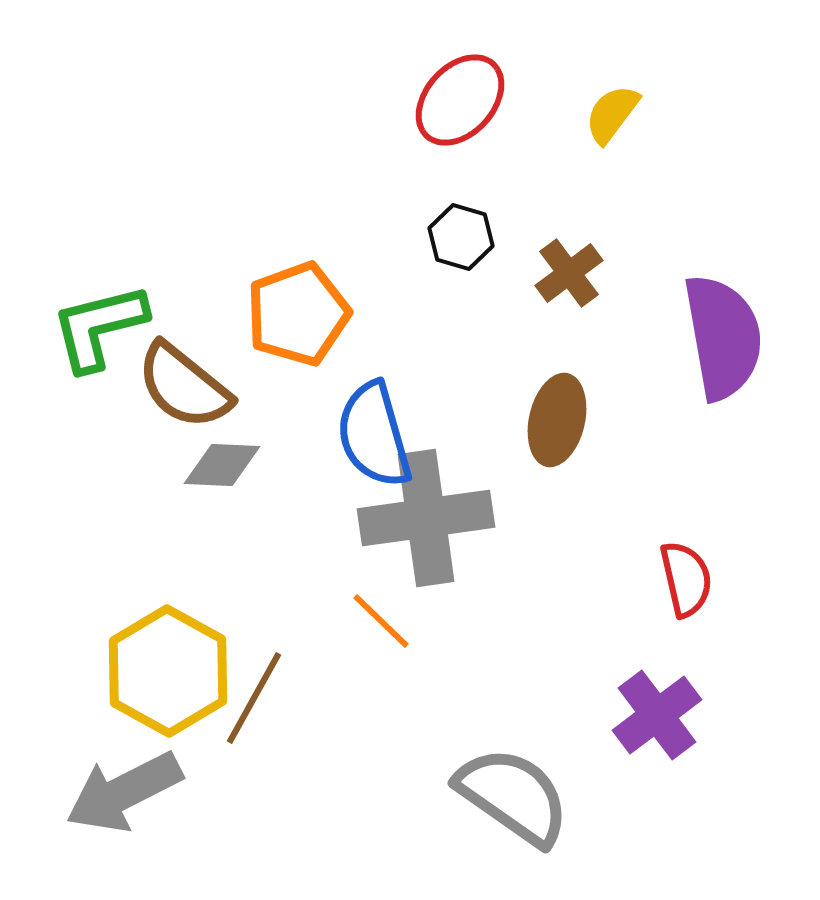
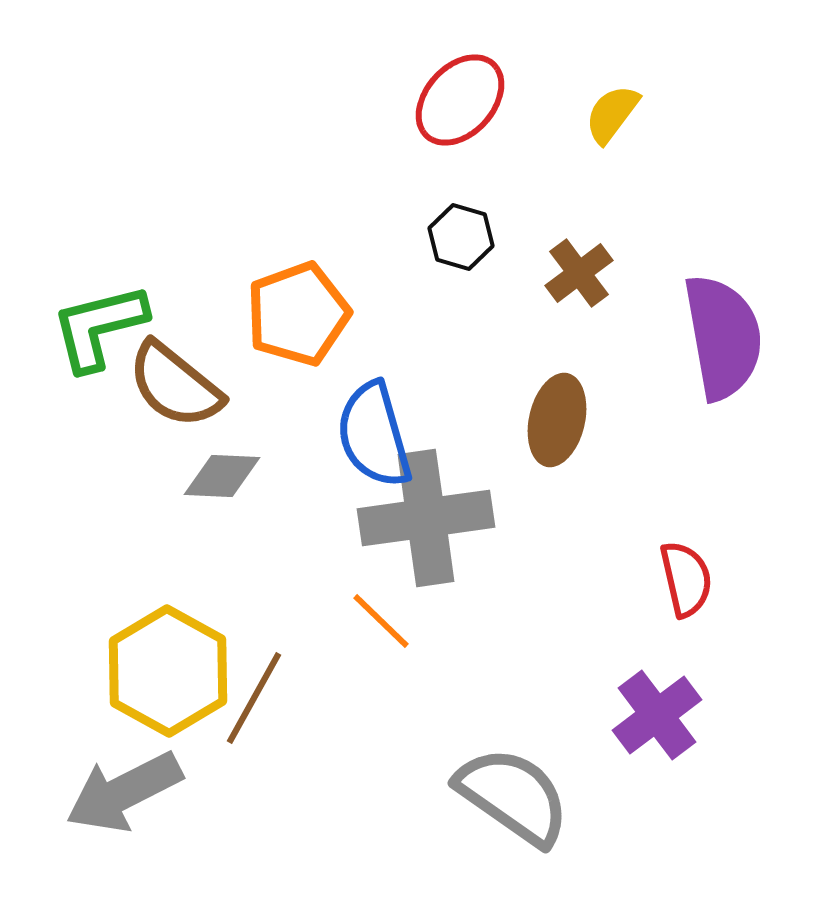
brown cross: moved 10 px right
brown semicircle: moved 9 px left, 1 px up
gray diamond: moved 11 px down
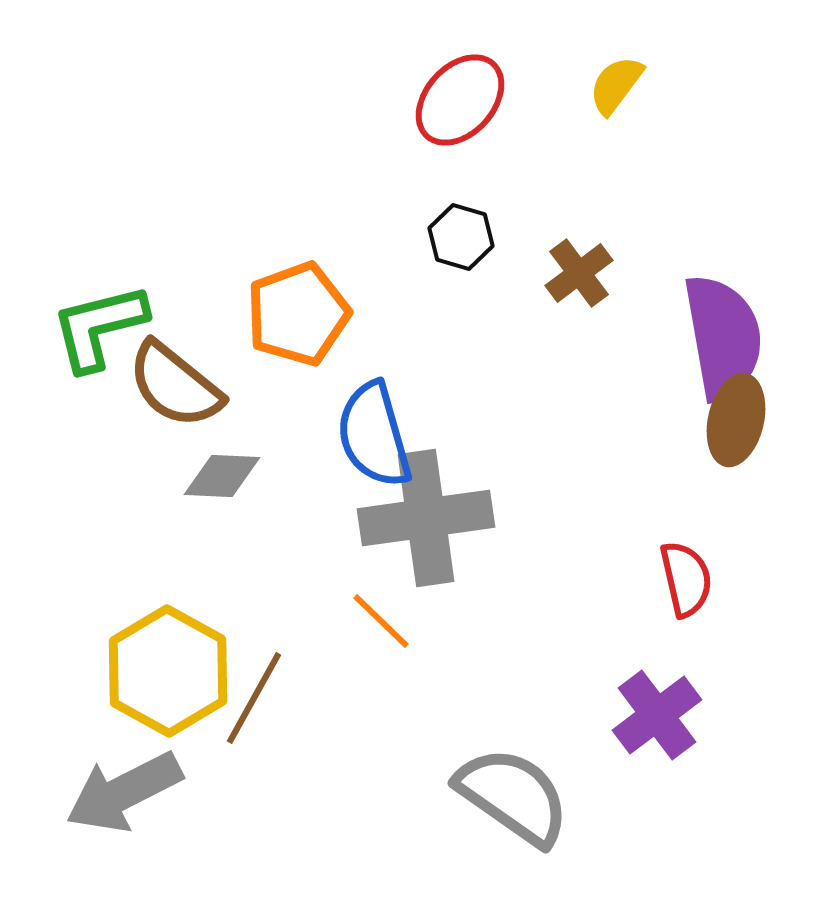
yellow semicircle: moved 4 px right, 29 px up
brown ellipse: moved 179 px right
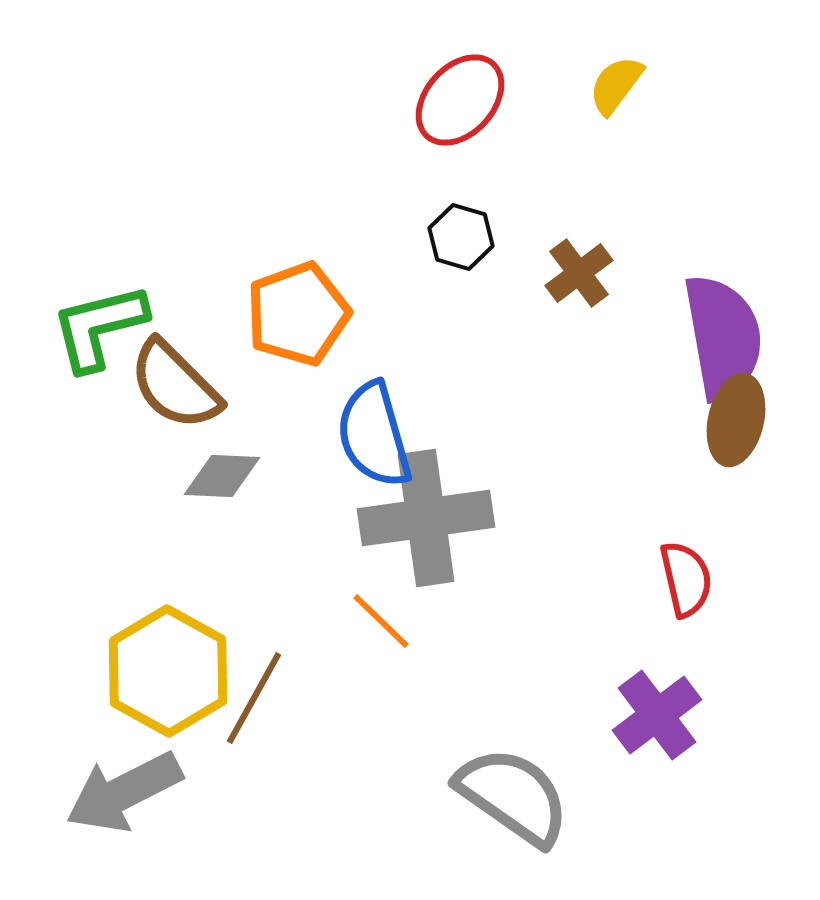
brown semicircle: rotated 6 degrees clockwise
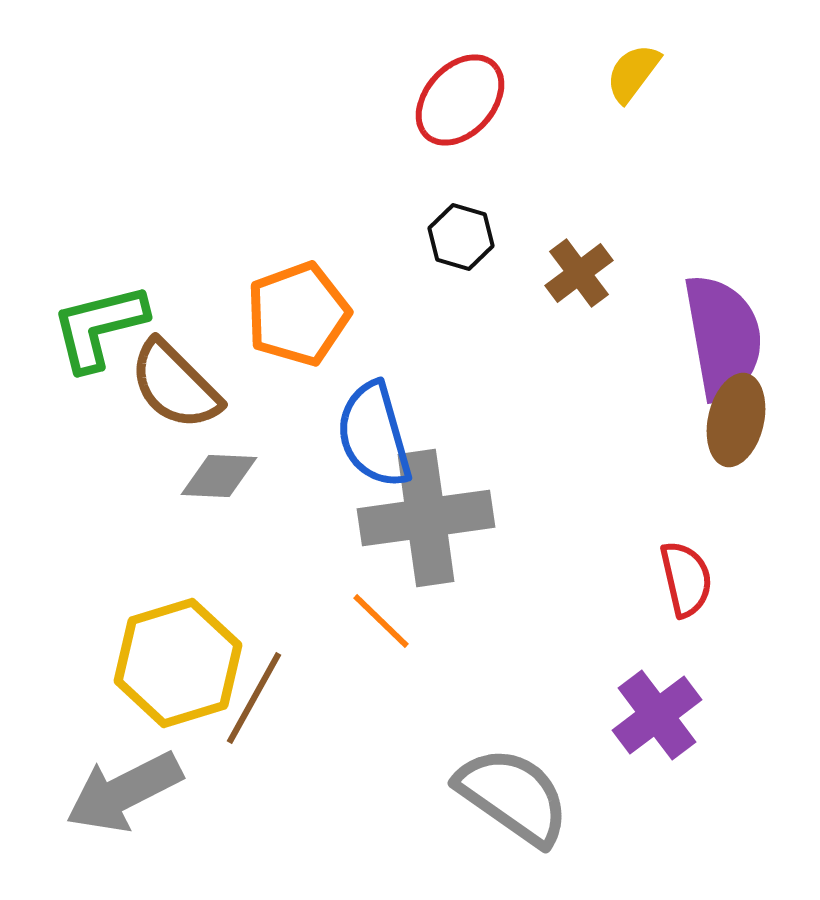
yellow semicircle: moved 17 px right, 12 px up
gray diamond: moved 3 px left
yellow hexagon: moved 10 px right, 8 px up; rotated 14 degrees clockwise
